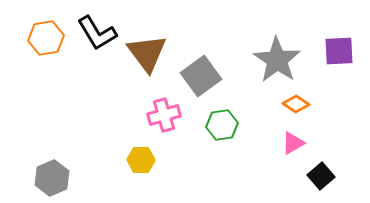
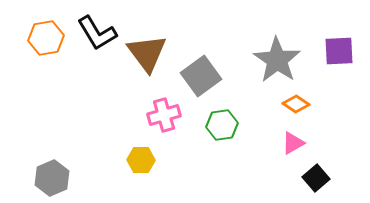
black square: moved 5 px left, 2 px down
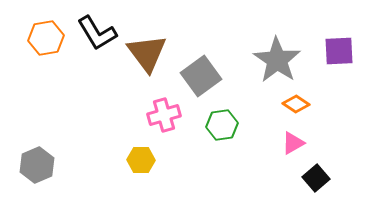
gray hexagon: moved 15 px left, 13 px up
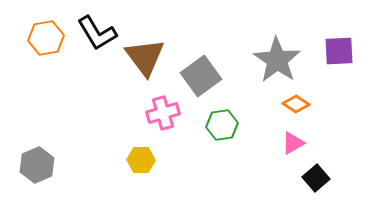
brown triangle: moved 2 px left, 4 px down
pink cross: moved 1 px left, 2 px up
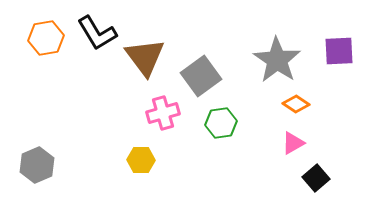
green hexagon: moved 1 px left, 2 px up
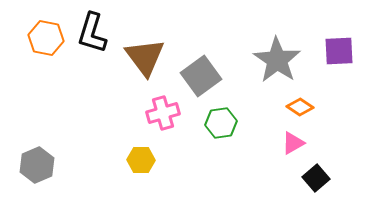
black L-shape: moved 5 px left; rotated 48 degrees clockwise
orange hexagon: rotated 20 degrees clockwise
orange diamond: moved 4 px right, 3 px down
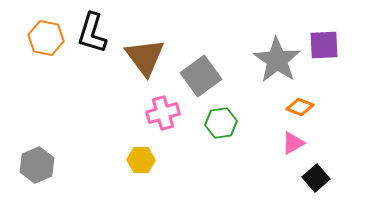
purple square: moved 15 px left, 6 px up
orange diamond: rotated 12 degrees counterclockwise
